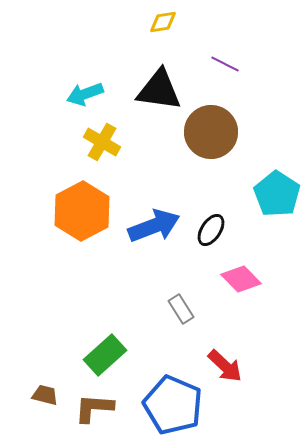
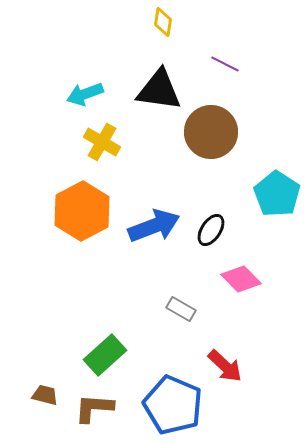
yellow diamond: rotated 72 degrees counterclockwise
gray rectangle: rotated 28 degrees counterclockwise
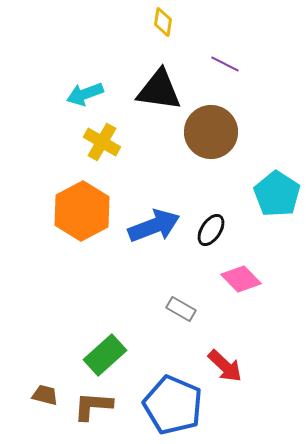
brown L-shape: moved 1 px left, 2 px up
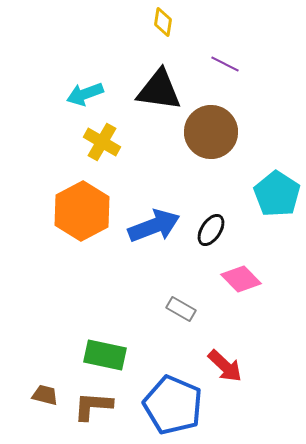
green rectangle: rotated 54 degrees clockwise
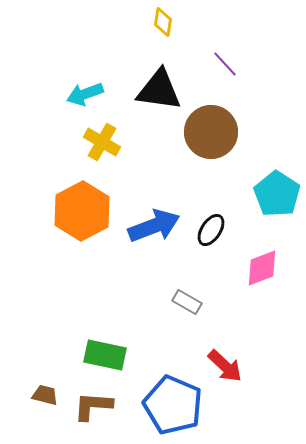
purple line: rotated 20 degrees clockwise
pink diamond: moved 21 px right, 11 px up; rotated 66 degrees counterclockwise
gray rectangle: moved 6 px right, 7 px up
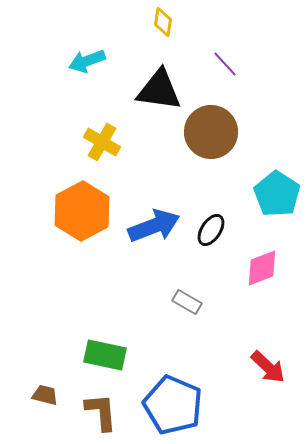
cyan arrow: moved 2 px right, 33 px up
red arrow: moved 43 px right, 1 px down
brown L-shape: moved 8 px right, 6 px down; rotated 81 degrees clockwise
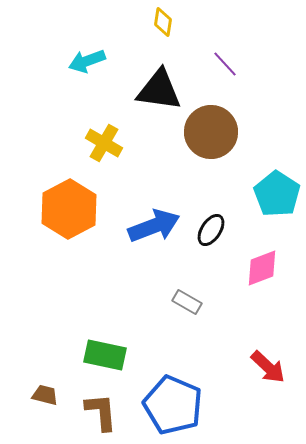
yellow cross: moved 2 px right, 1 px down
orange hexagon: moved 13 px left, 2 px up
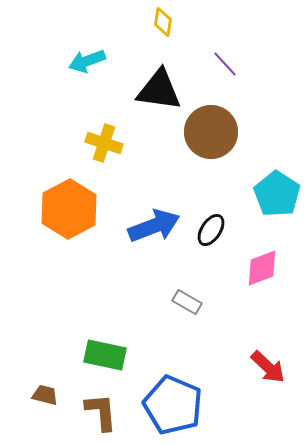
yellow cross: rotated 12 degrees counterclockwise
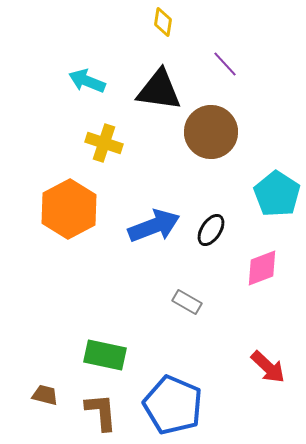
cyan arrow: moved 20 px down; rotated 42 degrees clockwise
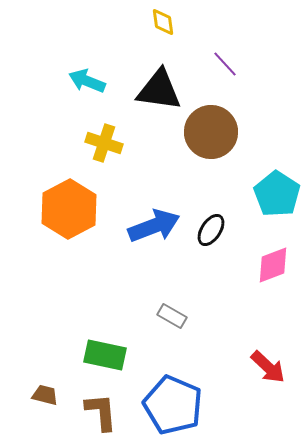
yellow diamond: rotated 16 degrees counterclockwise
pink diamond: moved 11 px right, 3 px up
gray rectangle: moved 15 px left, 14 px down
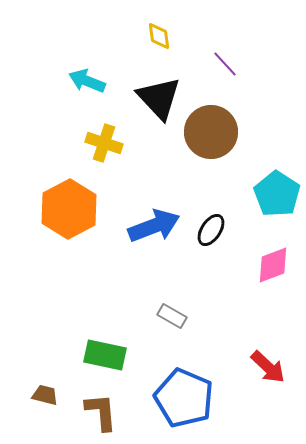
yellow diamond: moved 4 px left, 14 px down
black triangle: moved 8 px down; rotated 39 degrees clockwise
blue pentagon: moved 11 px right, 7 px up
